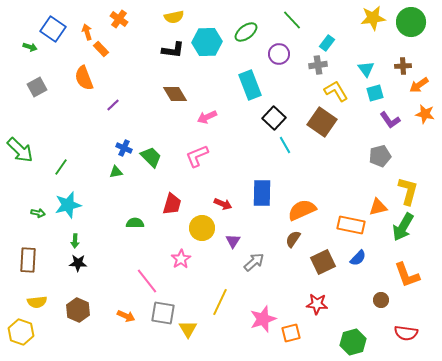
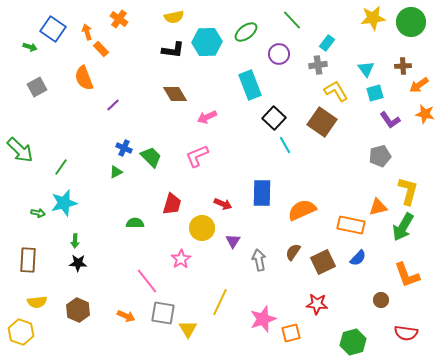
green triangle at (116, 172): rotated 16 degrees counterclockwise
cyan star at (68, 205): moved 4 px left, 2 px up
brown semicircle at (293, 239): moved 13 px down
gray arrow at (254, 262): moved 5 px right, 2 px up; rotated 60 degrees counterclockwise
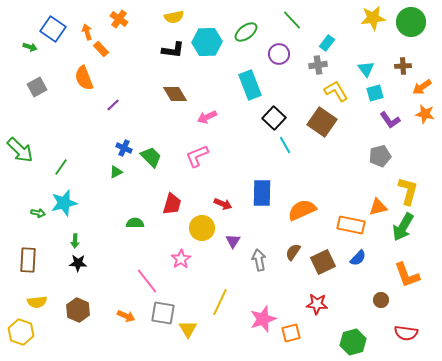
orange arrow at (419, 85): moved 3 px right, 2 px down
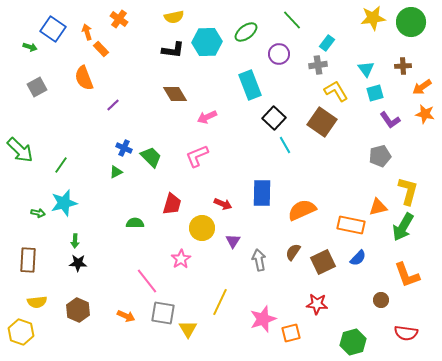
green line at (61, 167): moved 2 px up
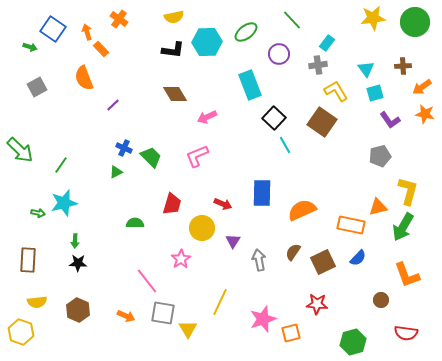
green circle at (411, 22): moved 4 px right
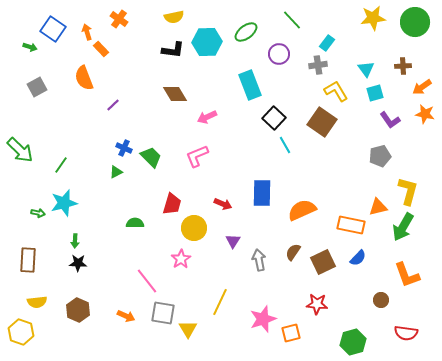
yellow circle at (202, 228): moved 8 px left
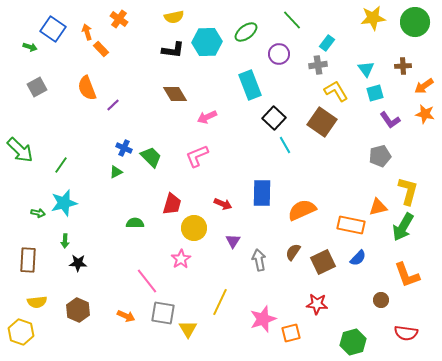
orange semicircle at (84, 78): moved 3 px right, 10 px down
orange arrow at (422, 87): moved 2 px right, 1 px up
green arrow at (75, 241): moved 10 px left
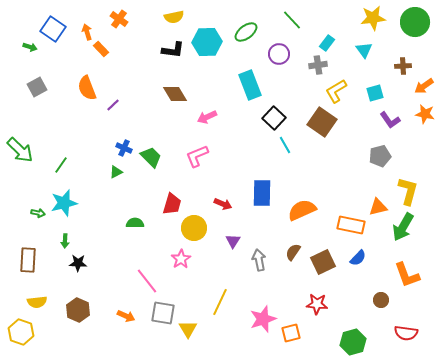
cyan triangle at (366, 69): moved 2 px left, 19 px up
yellow L-shape at (336, 91): rotated 90 degrees counterclockwise
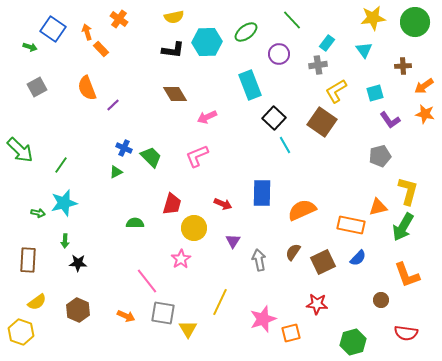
yellow semicircle at (37, 302): rotated 30 degrees counterclockwise
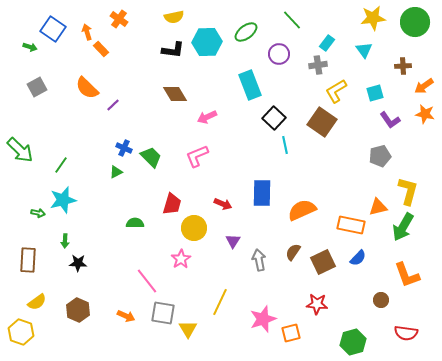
orange semicircle at (87, 88): rotated 25 degrees counterclockwise
cyan line at (285, 145): rotated 18 degrees clockwise
cyan star at (64, 203): moved 1 px left, 3 px up
